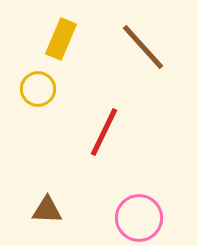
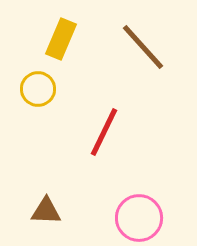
brown triangle: moved 1 px left, 1 px down
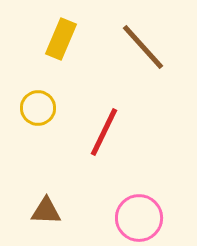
yellow circle: moved 19 px down
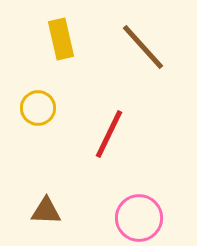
yellow rectangle: rotated 36 degrees counterclockwise
red line: moved 5 px right, 2 px down
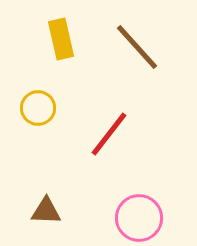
brown line: moved 6 px left
red line: rotated 12 degrees clockwise
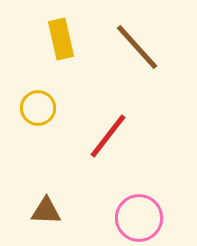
red line: moved 1 px left, 2 px down
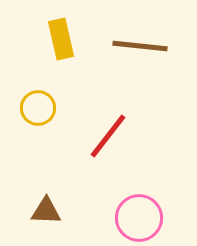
brown line: moved 3 px right, 1 px up; rotated 42 degrees counterclockwise
